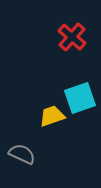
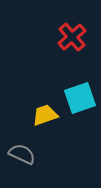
red cross: rotated 8 degrees clockwise
yellow trapezoid: moved 7 px left, 1 px up
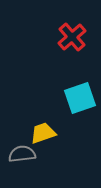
yellow trapezoid: moved 2 px left, 18 px down
gray semicircle: rotated 32 degrees counterclockwise
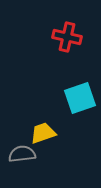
red cross: moved 5 px left; rotated 36 degrees counterclockwise
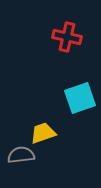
gray semicircle: moved 1 px left, 1 px down
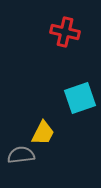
red cross: moved 2 px left, 5 px up
yellow trapezoid: rotated 136 degrees clockwise
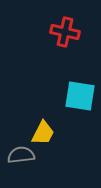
cyan square: moved 2 px up; rotated 28 degrees clockwise
